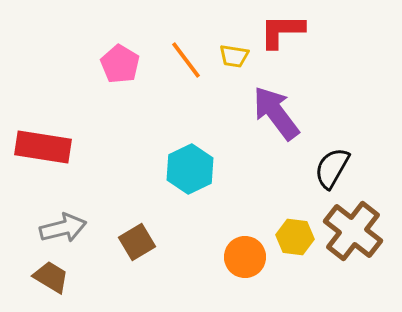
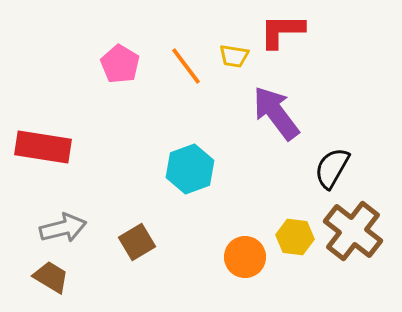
orange line: moved 6 px down
cyan hexagon: rotated 6 degrees clockwise
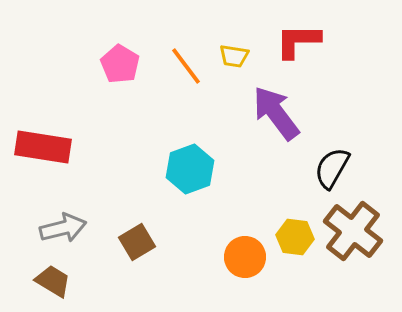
red L-shape: moved 16 px right, 10 px down
brown trapezoid: moved 2 px right, 4 px down
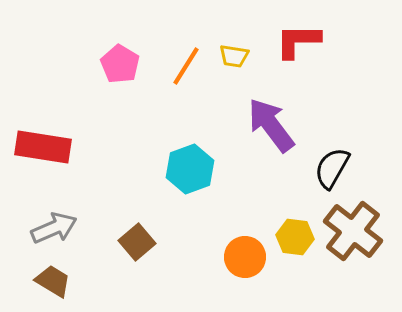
orange line: rotated 69 degrees clockwise
purple arrow: moved 5 px left, 12 px down
gray arrow: moved 9 px left; rotated 9 degrees counterclockwise
brown square: rotated 9 degrees counterclockwise
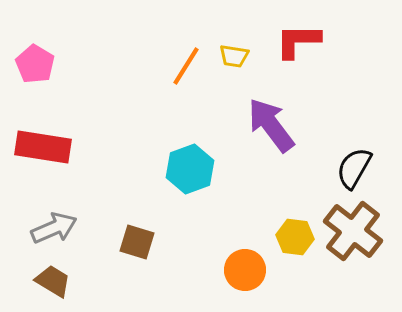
pink pentagon: moved 85 px left
black semicircle: moved 22 px right
brown square: rotated 33 degrees counterclockwise
orange circle: moved 13 px down
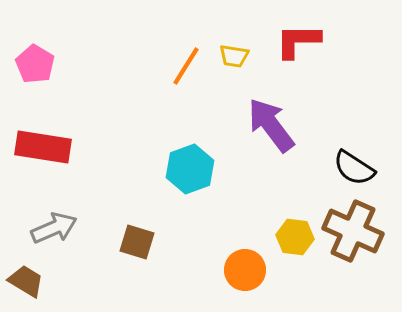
black semicircle: rotated 87 degrees counterclockwise
brown cross: rotated 14 degrees counterclockwise
brown trapezoid: moved 27 px left
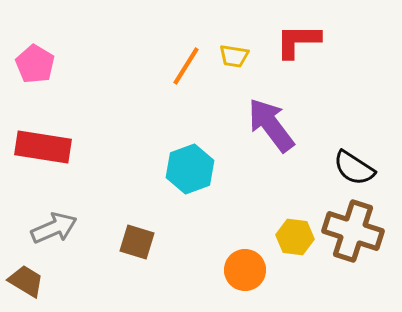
brown cross: rotated 6 degrees counterclockwise
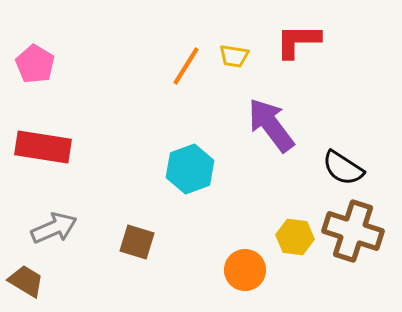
black semicircle: moved 11 px left
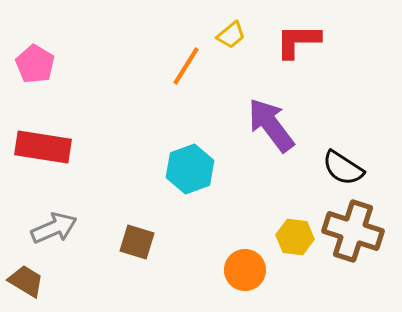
yellow trapezoid: moved 3 px left, 21 px up; rotated 48 degrees counterclockwise
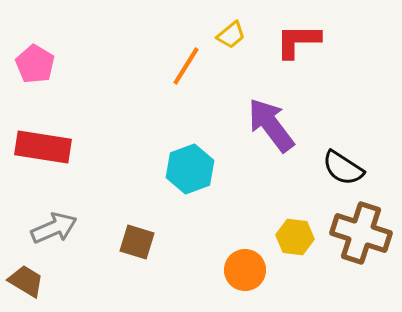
brown cross: moved 8 px right, 2 px down
